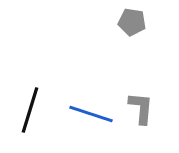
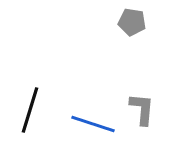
gray L-shape: moved 1 px right, 1 px down
blue line: moved 2 px right, 10 px down
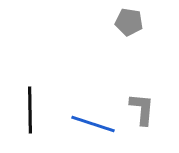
gray pentagon: moved 3 px left
black line: rotated 18 degrees counterclockwise
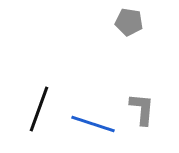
black line: moved 9 px right, 1 px up; rotated 21 degrees clockwise
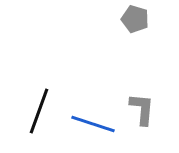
gray pentagon: moved 6 px right, 3 px up; rotated 8 degrees clockwise
black line: moved 2 px down
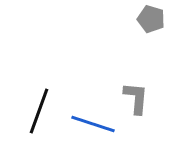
gray pentagon: moved 16 px right
gray L-shape: moved 6 px left, 11 px up
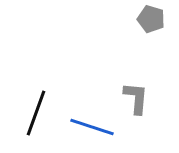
black line: moved 3 px left, 2 px down
blue line: moved 1 px left, 3 px down
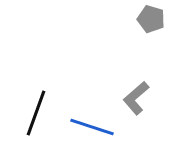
gray L-shape: rotated 136 degrees counterclockwise
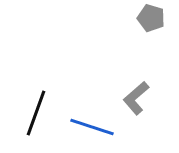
gray pentagon: moved 1 px up
